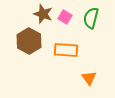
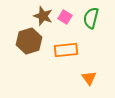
brown star: moved 2 px down
brown hexagon: rotated 15 degrees clockwise
orange rectangle: rotated 10 degrees counterclockwise
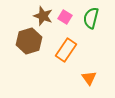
orange rectangle: rotated 50 degrees counterclockwise
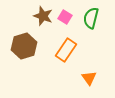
brown hexagon: moved 5 px left, 5 px down
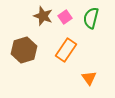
pink square: rotated 24 degrees clockwise
brown hexagon: moved 4 px down
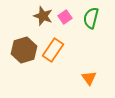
orange rectangle: moved 13 px left
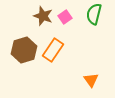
green semicircle: moved 3 px right, 4 px up
orange triangle: moved 2 px right, 2 px down
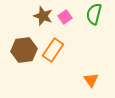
brown hexagon: rotated 10 degrees clockwise
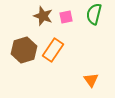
pink square: moved 1 px right; rotated 24 degrees clockwise
brown hexagon: rotated 10 degrees counterclockwise
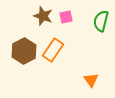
green semicircle: moved 7 px right, 7 px down
brown hexagon: moved 1 px down; rotated 10 degrees counterclockwise
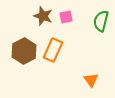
orange rectangle: rotated 10 degrees counterclockwise
